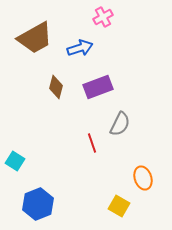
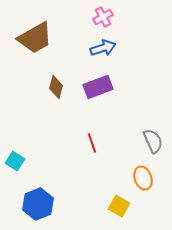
blue arrow: moved 23 px right
gray semicircle: moved 33 px right, 17 px down; rotated 50 degrees counterclockwise
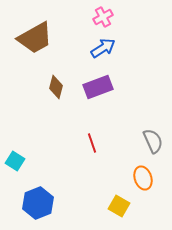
blue arrow: rotated 15 degrees counterclockwise
blue hexagon: moved 1 px up
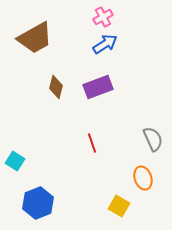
blue arrow: moved 2 px right, 4 px up
gray semicircle: moved 2 px up
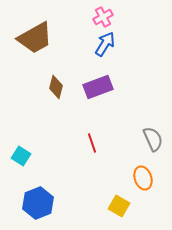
blue arrow: rotated 25 degrees counterclockwise
cyan square: moved 6 px right, 5 px up
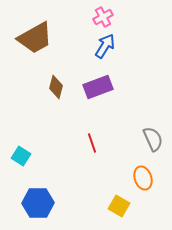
blue arrow: moved 2 px down
blue hexagon: rotated 20 degrees clockwise
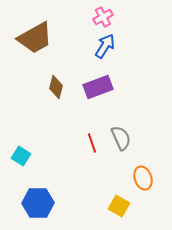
gray semicircle: moved 32 px left, 1 px up
